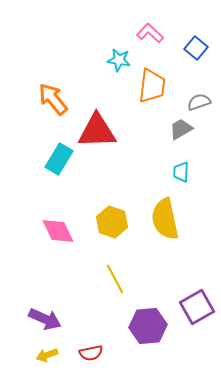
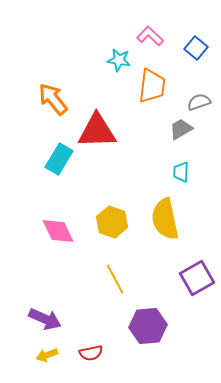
pink L-shape: moved 3 px down
purple square: moved 29 px up
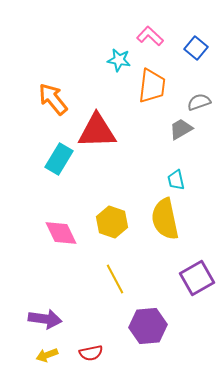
cyan trapezoid: moved 5 px left, 8 px down; rotated 15 degrees counterclockwise
pink diamond: moved 3 px right, 2 px down
purple arrow: rotated 16 degrees counterclockwise
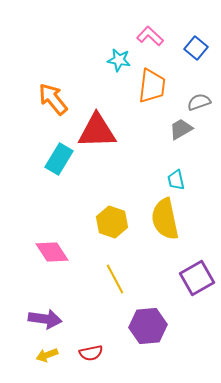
pink diamond: moved 9 px left, 19 px down; rotated 8 degrees counterclockwise
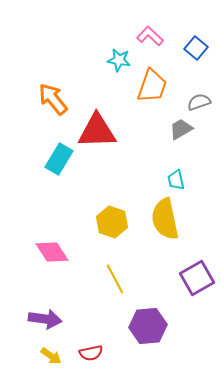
orange trapezoid: rotated 12 degrees clockwise
yellow arrow: moved 4 px right, 1 px down; rotated 125 degrees counterclockwise
